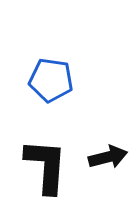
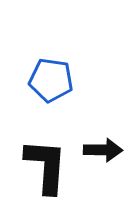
black arrow: moved 5 px left, 7 px up; rotated 15 degrees clockwise
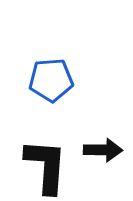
blue pentagon: rotated 12 degrees counterclockwise
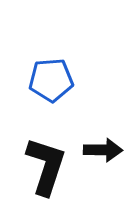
black L-shape: rotated 14 degrees clockwise
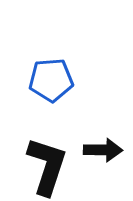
black L-shape: moved 1 px right
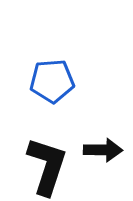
blue pentagon: moved 1 px right, 1 px down
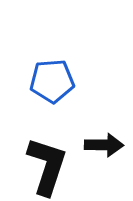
black arrow: moved 1 px right, 5 px up
